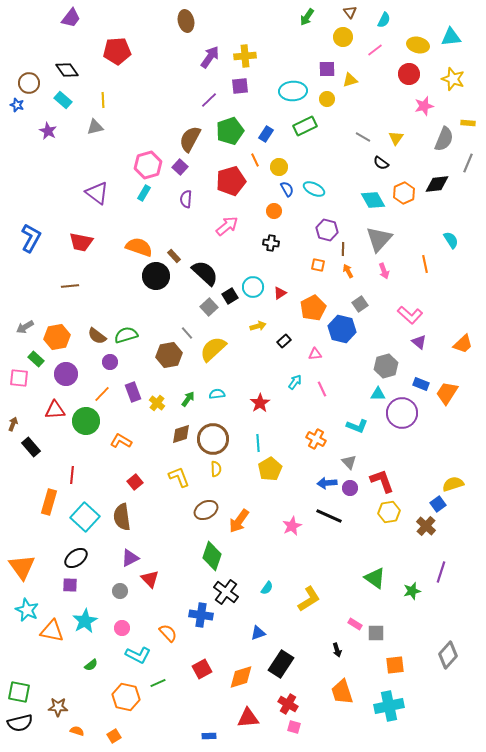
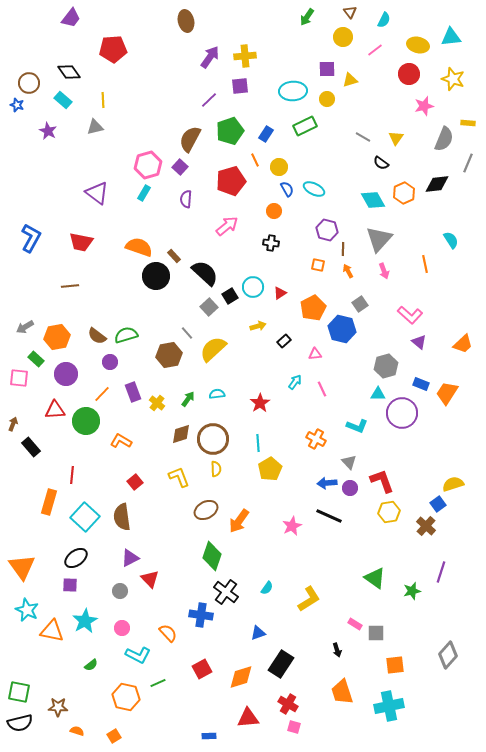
red pentagon at (117, 51): moved 4 px left, 2 px up
black diamond at (67, 70): moved 2 px right, 2 px down
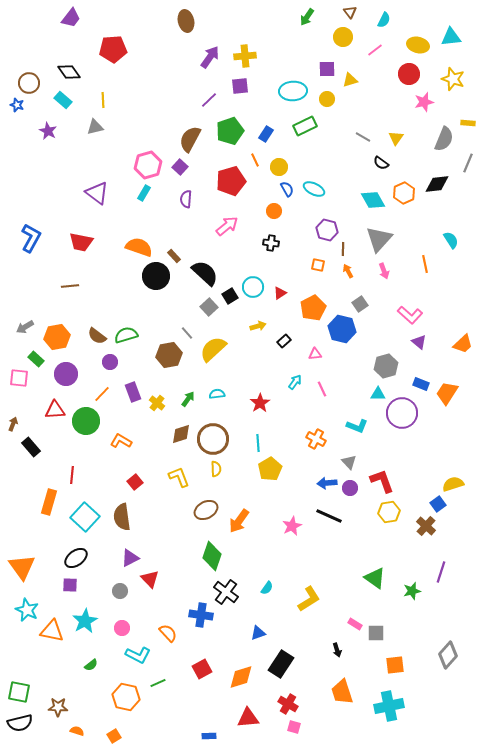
pink star at (424, 106): moved 4 px up
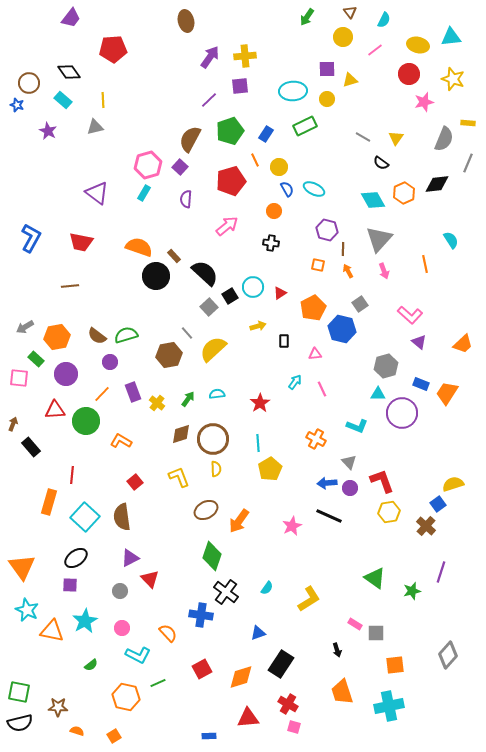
black rectangle at (284, 341): rotated 48 degrees counterclockwise
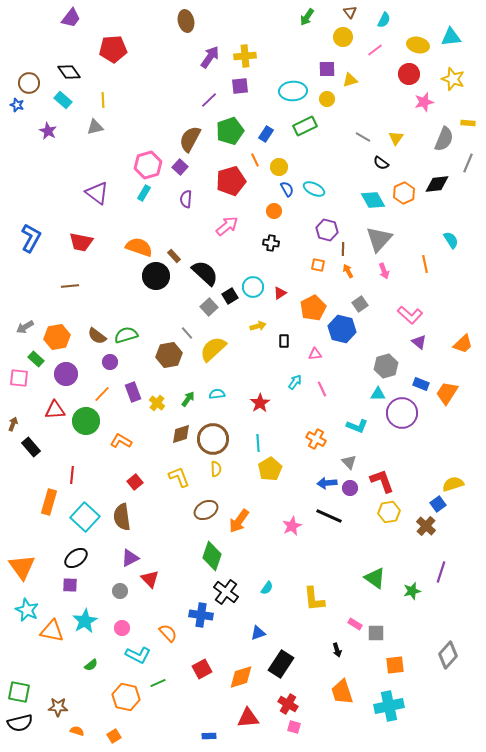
yellow L-shape at (309, 599): moved 5 px right; rotated 116 degrees clockwise
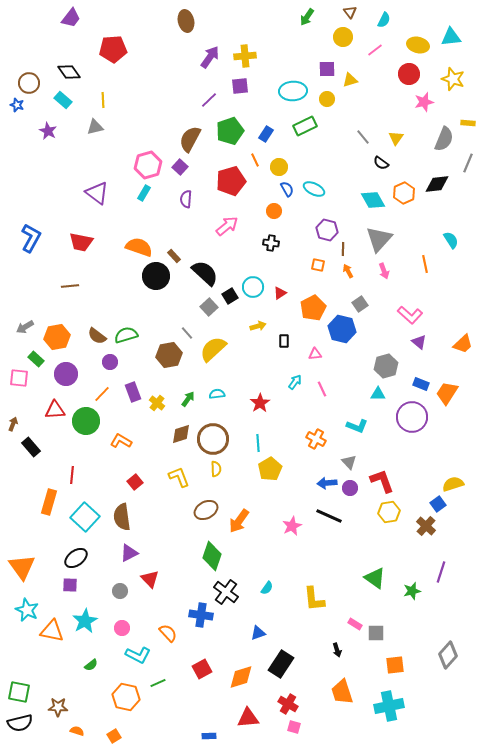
gray line at (363, 137): rotated 21 degrees clockwise
purple circle at (402, 413): moved 10 px right, 4 px down
purple triangle at (130, 558): moved 1 px left, 5 px up
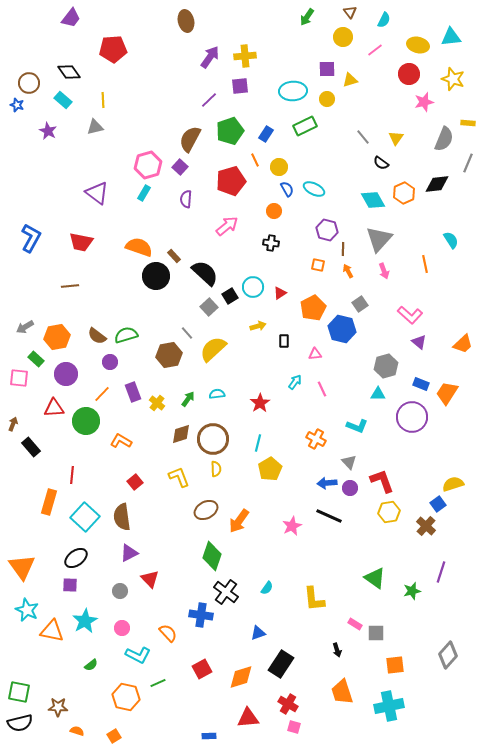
red triangle at (55, 410): moved 1 px left, 2 px up
cyan line at (258, 443): rotated 18 degrees clockwise
